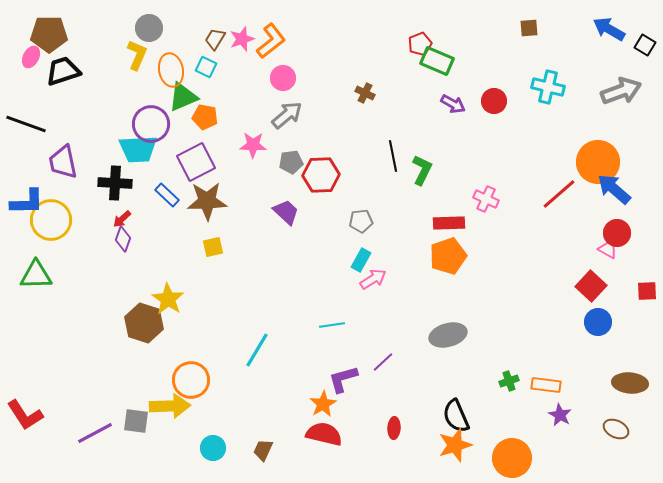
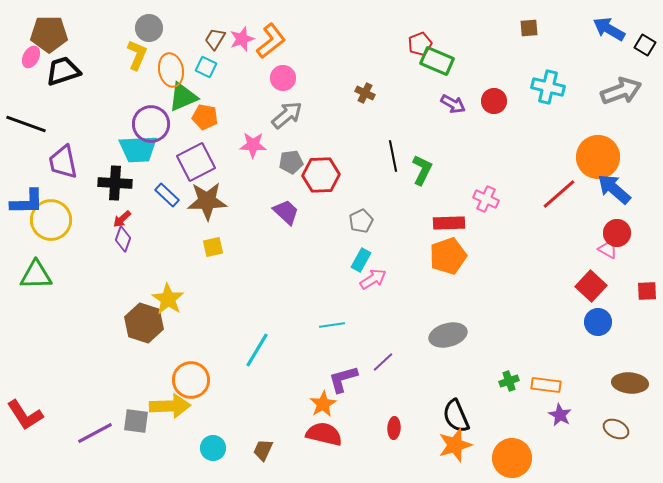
orange circle at (598, 162): moved 5 px up
gray pentagon at (361, 221): rotated 20 degrees counterclockwise
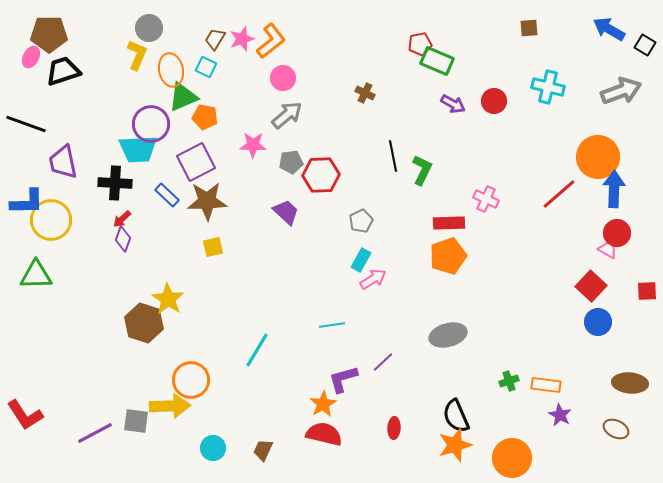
red pentagon at (420, 44): rotated 10 degrees clockwise
blue arrow at (614, 189): rotated 51 degrees clockwise
